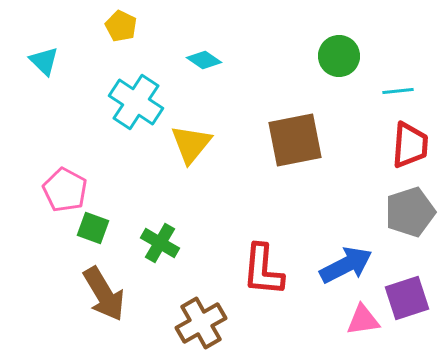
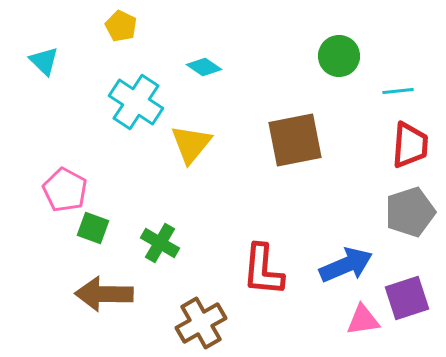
cyan diamond: moved 7 px down
blue arrow: rotated 4 degrees clockwise
brown arrow: rotated 122 degrees clockwise
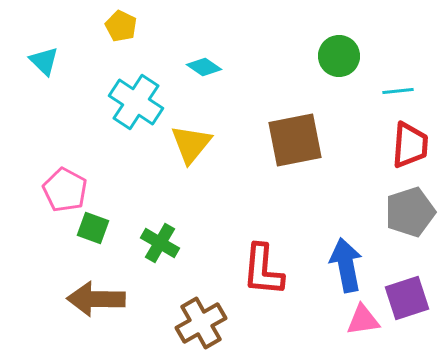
blue arrow: rotated 78 degrees counterclockwise
brown arrow: moved 8 px left, 5 px down
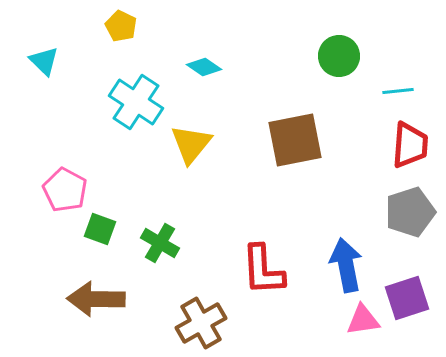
green square: moved 7 px right, 1 px down
red L-shape: rotated 8 degrees counterclockwise
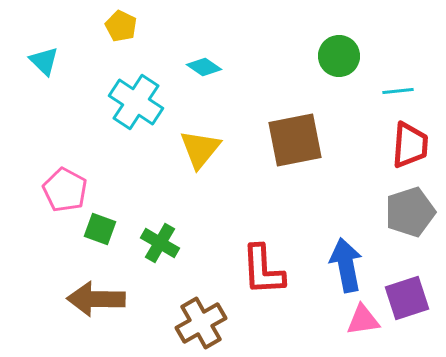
yellow triangle: moved 9 px right, 5 px down
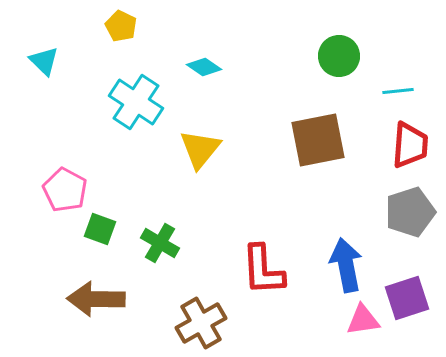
brown square: moved 23 px right
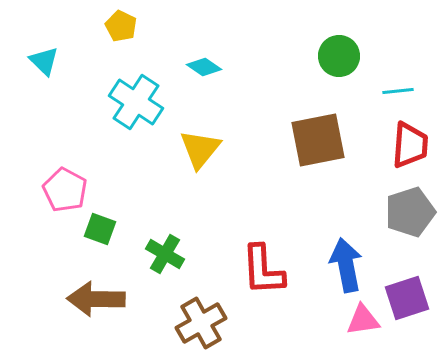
green cross: moved 5 px right, 11 px down
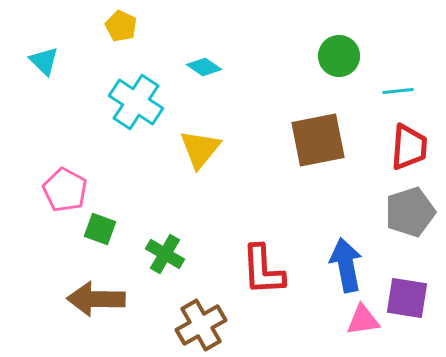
red trapezoid: moved 1 px left, 2 px down
purple square: rotated 27 degrees clockwise
brown cross: moved 2 px down
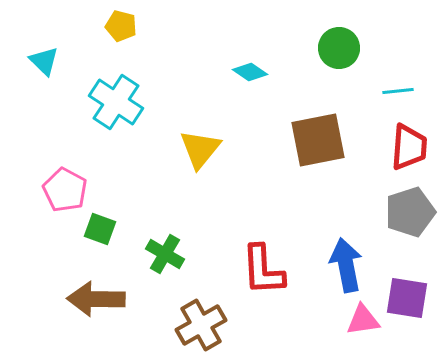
yellow pentagon: rotated 12 degrees counterclockwise
green circle: moved 8 px up
cyan diamond: moved 46 px right, 5 px down
cyan cross: moved 20 px left
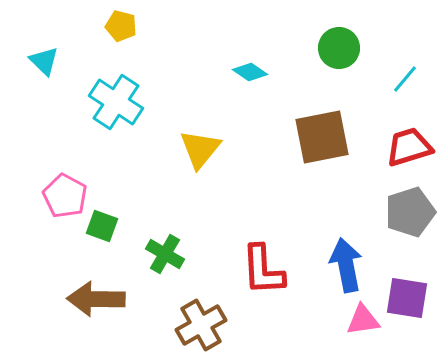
cyan line: moved 7 px right, 12 px up; rotated 44 degrees counterclockwise
brown square: moved 4 px right, 3 px up
red trapezoid: rotated 111 degrees counterclockwise
pink pentagon: moved 6 px down
green square: moved 2 px right, 3 px up
